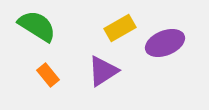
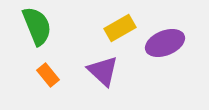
green semicircle: rotated 36 degrees clockwise
purple triangle: rotated 44 degrees counterclockwise
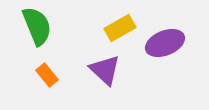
purple triangle: moved 2 px right, 1 px up
orange rectangle: moved 1 px left
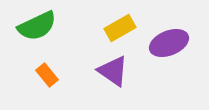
green semicircle: rotated 87 degrees clockwise
purple ellipse: moved 4 px right
purple triangle: moved 8 px right, 1 px down; rotated 8 degrees counterclockwise
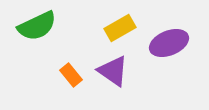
orange rectangle: moved 24 px right
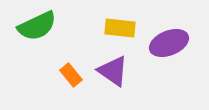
yellow rectangle: rotated 36 degrees clockwise
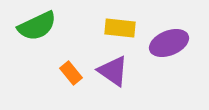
orange rectangle: moved 2 px up
